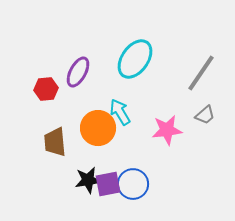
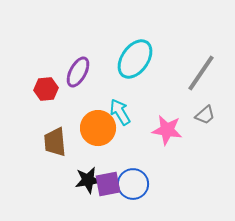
pink star: rotated 16 degrees clockwise
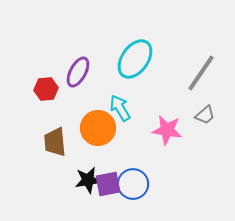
cyan arrow: moved 4 px up
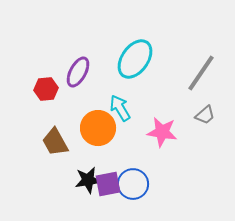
pink star: moved 5 px left, 2 px down
brown trapezoid: rotated 24 degrees counterclockwise
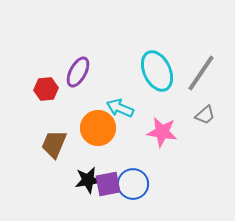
cyan ellipse: moved 22 px right, 12 px down; rotated 60 degrees counterclockwise
cyan arrow: rotated 36 degrees counterclockwise
brown trapezoid: moved 1 px left, 2 px down; rotated 52 degrees clockwise
